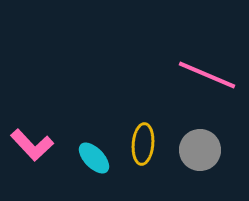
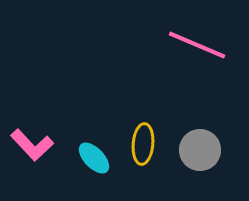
pink line: moved 10 px left, 30 px up
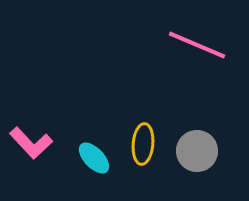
pink L-shape: moved 1 px left, 2 px up
gray circle: moved 3 px left, 1 px down
